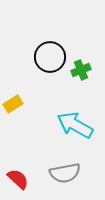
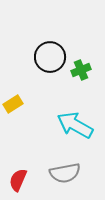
red semicircle: moved 1 px down; rotated 110 degrees counterclockwise
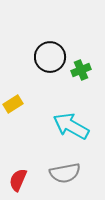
cyan arrow: moved 4 px left, 1 px down
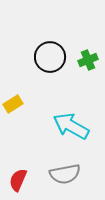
green cross: moved 7 px right, 10 px up
gray semicircle: moved 1 px down
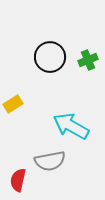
gray semicircle: moved 15 px left, 13 px up
red semicircle: rotated 10 degrees counterclockwise
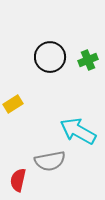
cyan arrow: moved 7 px right, 5 px down
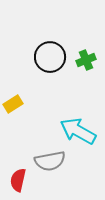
green cross: moved 2 px left
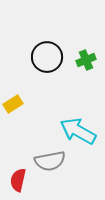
black circle: moved 3 px left
